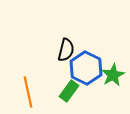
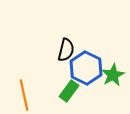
orange line: moved 4 px left, 3 px down
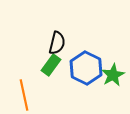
black semicircle: moved 9 px left, 7 px up
green rectangle: moved 18 px left, 26 px up
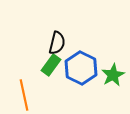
blue hexagon: moved 5 px left
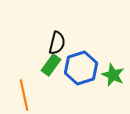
blue hexagon: rotated 16 degrees clockwise
green star: rotated 20 degrees counterclockwise
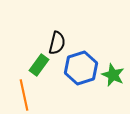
green rectangle: moved 12 px left
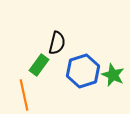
blue hexagon: moved 2 px right, 3 px down
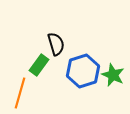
black semicircle: moved 1 px left, 1 px down; rotated 30 degrees counterclockwise
orange line: moved 4 px left, 2 px up; rotated 28 degrees clockwise
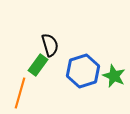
black semicircle: moved 6 px left, 1 px down
green rectangle: moved 1 px left
green star: moved 1 px right, 1 px down
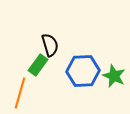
blue hexagon: rotated 16 degrees clockwise
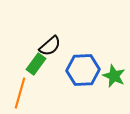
black semicircle: moved 1 px down; rotated 65 degrees clockwise
green rectangle: moved 2 px left, 1 px up
blue hexagon: moved 1 px up
